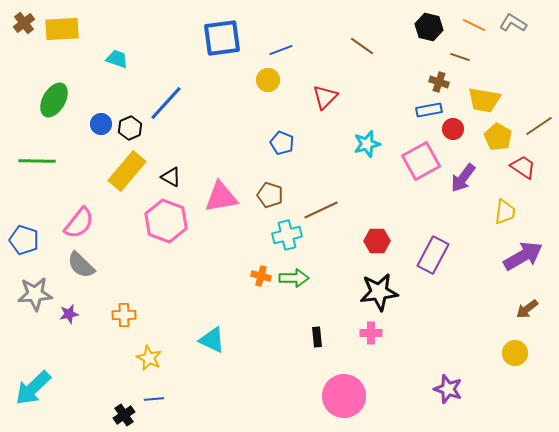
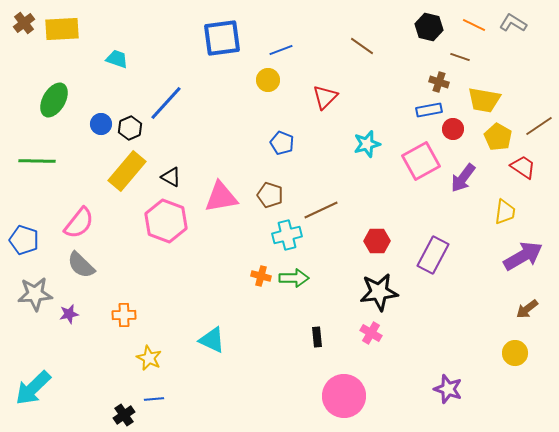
pink cross at (371, 333): rotated 30 degrees clockwise
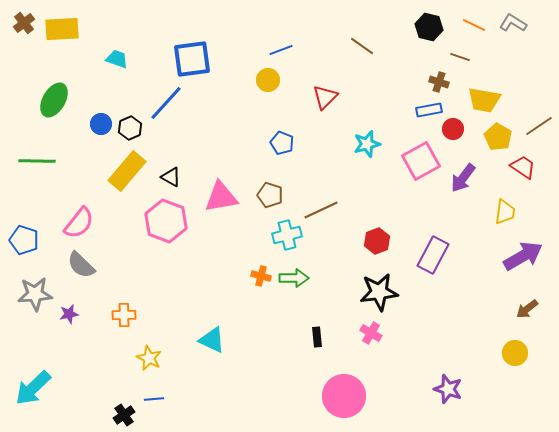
blue square at (222, 38): moved 30 px left, 21 px down
red hexagon at (377, 241): rotated 20 degrees counterclockwise
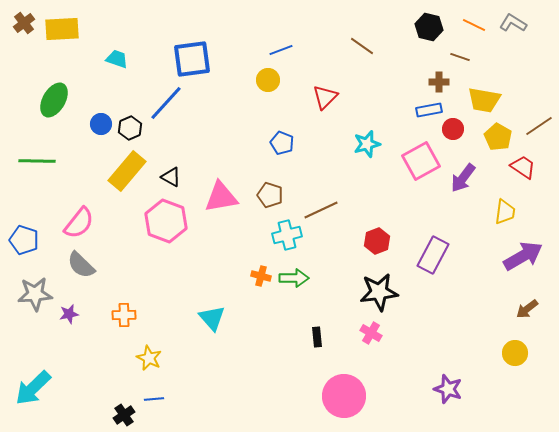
brown cross at (439, 82): rotated 18 degrees counterclockwise
cyan triangle at (212, 340): moved 22 px up; rotated 24 degrees clockwise
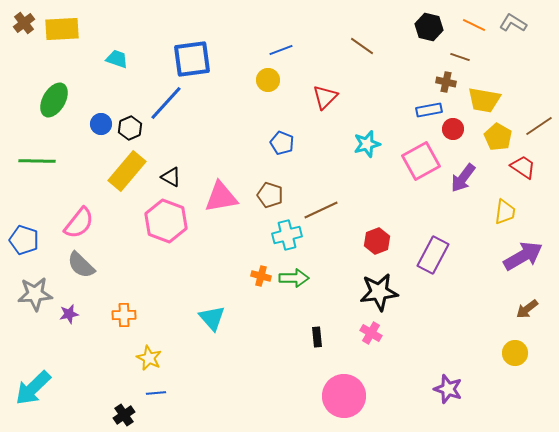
brown cross at (439, 82): moved 7 px right; rotated 12 degrees clockwise
blue line at (154, 399): moved 2 px right, 6 px up
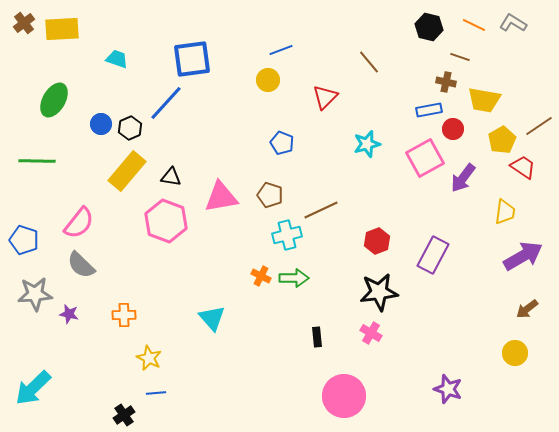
brown line at (362, 46): moved 7 px right, 16 px down; rotated 15 degrees clockwise
yellow pentagon at (498, 137): moved 4 px right, 3 px down; rotated 12 degrees clockwise
pink square at (421, 161): moved 4 px right, 3 px up
black triangle at (171, 177): rotated 20 degrees counterclockwise
orange cross at (261, 276): rotated 12 degrees clockwise
purple star at (69, 314): rotated 24 degrees clockwise
